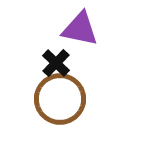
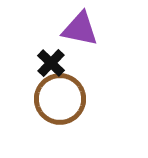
black cross: moved 5 px left
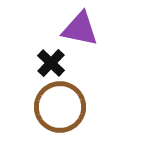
brown circle: moved 8 px down
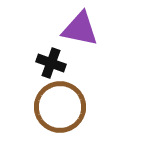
black cross: rotated 24 degrees counterclockwise
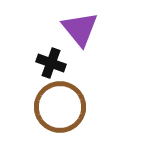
purple triangle: rotated 39 degrees clockwise
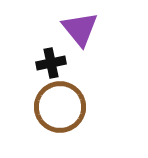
black cross: rotated 32 degrees counterclockwise
